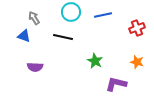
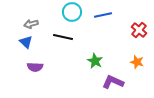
cyan circle: moved 1 px right
gray arrow: moved 3 px left, 6 px down; rotated 72 degrees counterclockwise
red cross: moved 2 px right, 2 px down; rotated 28 degrees counterclockwise
blue triangle: moved 2 px right, 6 px down; rotated 24 degrees clockwise
purple L-shape: moved 3 px left, 2 px up; rotated 10 degrees clockwise
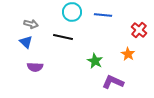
blue line: rotated 18 degrees clockwise
gray arrow: rotated 152 degrees counterclockwise
orange star: moved 9 px left, 8 px up; rotated 16 degrees clockwise
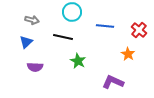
blue line: moved 2 px right, 11 px down
gray arrow: moved 1 px right, 4 px up
blue triangle: rotated 32 degrees clockwise
green star: moved 17 px left
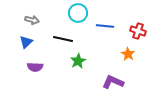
cyan circle: moved 6 px right, 1 px down
red cross: moved 1 px left, 1 px down; rotated 21 degrees counterclockwise
black line: moved 2 px down
green star: rotated 14 degrees clockwise
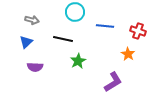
cyan circle: moved 3 px left, 1 px up
purple L-shape: rotated 125 degrees clockwise
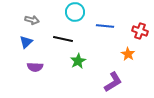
red cross: moved 2 px right
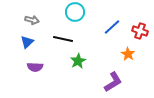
blue line: moved 7 px right, 1 px down; rotated 48 degrees counterclockwise
blue triangle: moved 1 px right
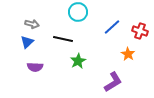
cyan circle: moved 3 px right
gray arrow: moved 4 px down
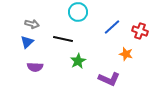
orange star: moved 2 px left; rotated 16 degrees counterclockwise
purple L-shape: moved 4 px left, 3 px up; rotated 55 degrees clockwise
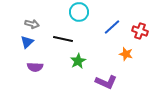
cyan circle: moved 1 px right
purple L-shape: moved 3 px left, 3 px down
